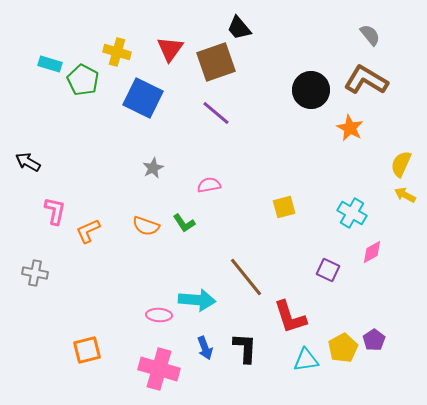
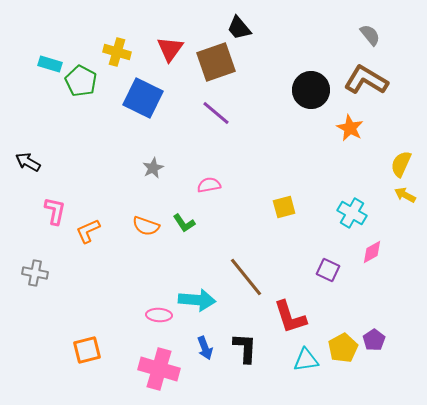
green pentagon: moved 2 px left, 1 px down
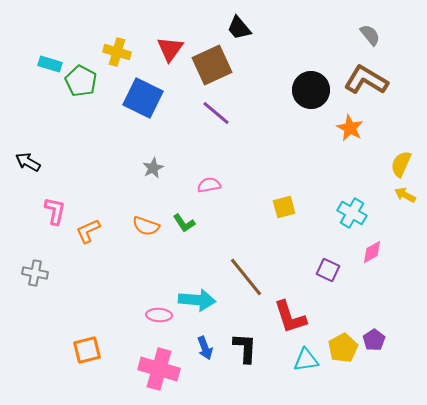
brown square: moved 4 px left, 3 px down; rotated 6 degrees counterclockwise
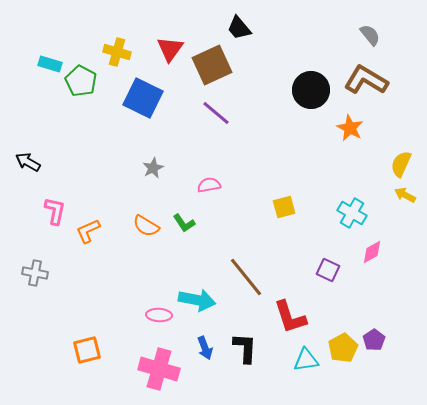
orange semicircle: rotated 12 degrees clockwise
cyan arrow: rotated 6 degrees clockwise
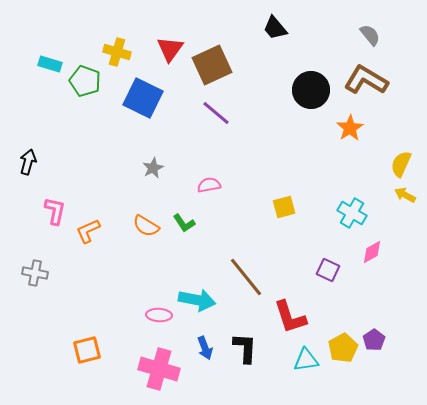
black trapezoid: moved 36 px right
green pentagon: moved 4 px right; rotated 8 degrees counterclockwise
orange star: rotated 12 degrees clockwise
black arrow: rotated 75 degrees clockwise
